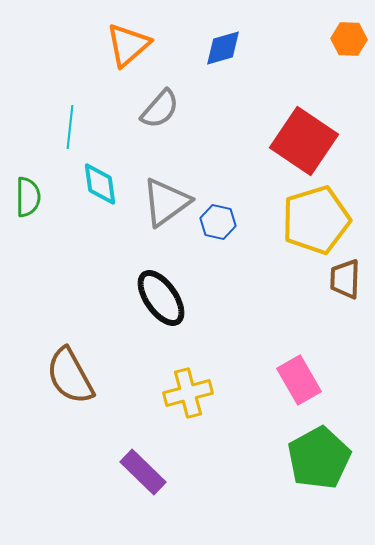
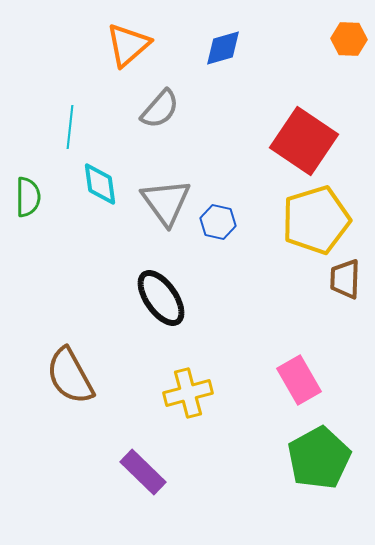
gray triangle: rotated 30 degrees counterclockwise
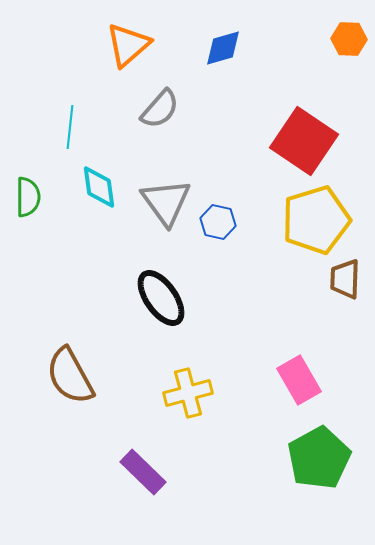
cyan diamond: moved 1 px left, 3 px down
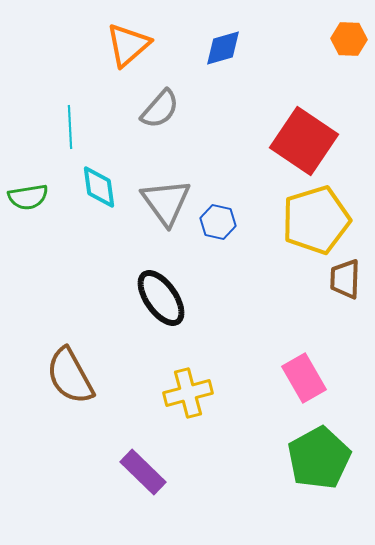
cyan line: rotated 9 degrees counterclockwise
green semicircle: rotated 81 degrees clockwise
pink rectangle: moved 5 px right, 2 px up
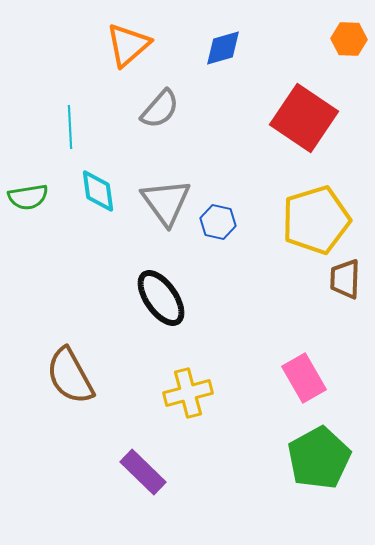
red square: moved 23 px up
cyan diamond: moved 1 px left, 4 px down
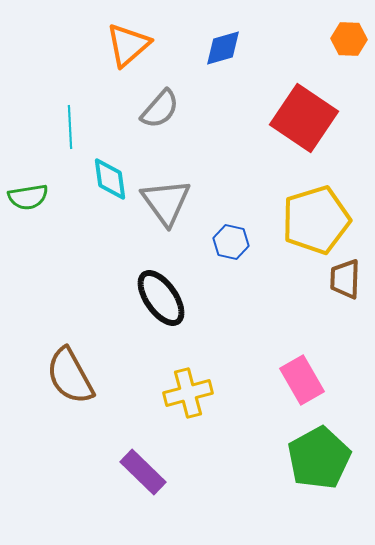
cyan diamond: moved 12 px right, 12 px up
blue hexagon: moved 13 px right, 20 px down
pink rectangle: moved 2 px left, 2 px down
